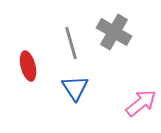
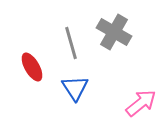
red ellipse: moved 4 px right, 1 px down; rotated 16 degrees counterclockwise
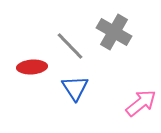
gray line: moved 1 px left, 3 px down; rotated 28 degrees counterclockwise
red ellipse: rotated 64 degrees counterclockwise
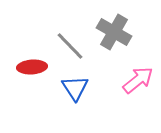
pink arrow: moved 3 px left, 23 px up
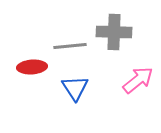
gray cross: rotated 28 degrees counterclockwise
gray line: rotated 52 degrees counterclockwise
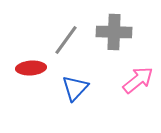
gray line: moved 4 px left, 6 px up; rotated 48 degrees counterclockwise
red ellipse: moved 1 px left, 1 px down
blue triangle: rotated 16 degrees clockwise
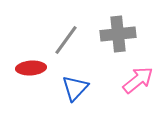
gray cross: moved 4 px right, 2 px down; rotated 8 degrees counterclockwise
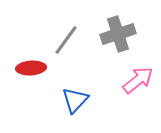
gray cross: rotated 12 degrees counterclockwise
blue triangle: moved 12 px down
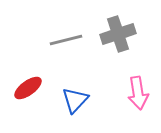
gray line: rotated 40 degrees clockwise
red ellipse: moved 3 px left, 20 px down; rotated 32 degrees counterclockwise
pink arrow: moved 13 px down; rotated 120 degrees clockwise
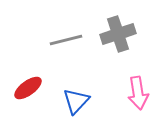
blue triangle: moved 1 px right, 1 px down
